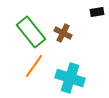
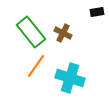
orange line: moved 2 px right
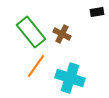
brown cross: moved 1 px left, 1 px down
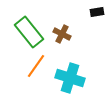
green rectangle: moved 2 px left
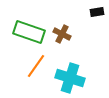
green rectangle: rotated 32 degrees counterclockwise
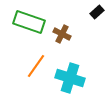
black rectangle: rotated 32 degrees counterclockwise
green rectangle: moved 10 px up
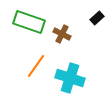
black rectangle: moved 6 px down
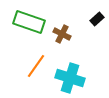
black rectangle: moved 1 px down
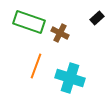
black rectangle: moved 1 px up
brown cross: moved 2 px left, 1 px up
orange line: rotated 15 degrees counterclockwise
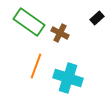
green rectangle: rotated 16 degrees clockwise
cyan cross: moved 2 px left
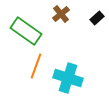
green rectangle: moved 3 px left, 9 px down
brown cross: moved 1 px right, 19 px up; rotated 24 degrees clockwise
